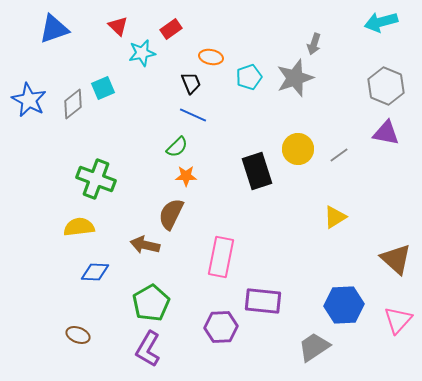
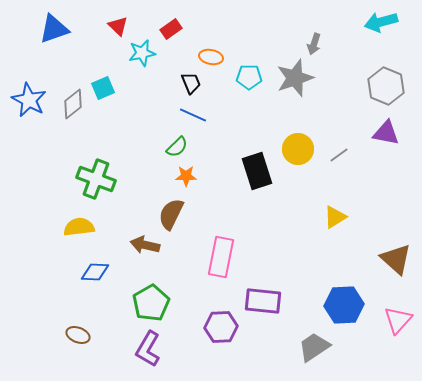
cyan pentagon: rotated 20 degrees clockwise
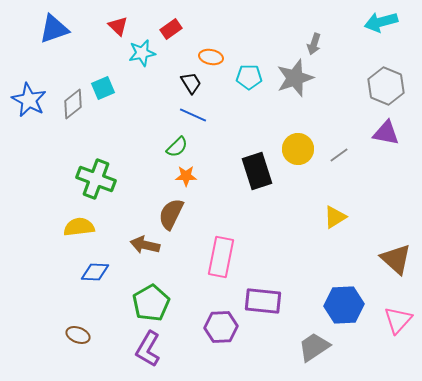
black trapezoid: rotated 10 degrees counterclockwise
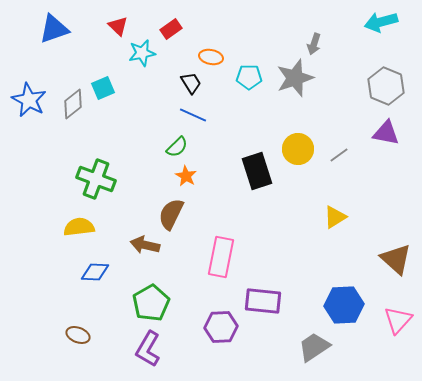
orange star: rotated 30 degrees clockwise
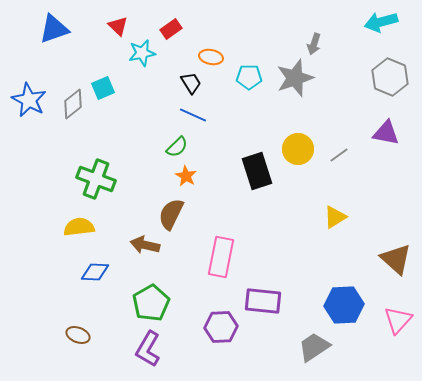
gray hexagon: moved 4 px right, 9 px up
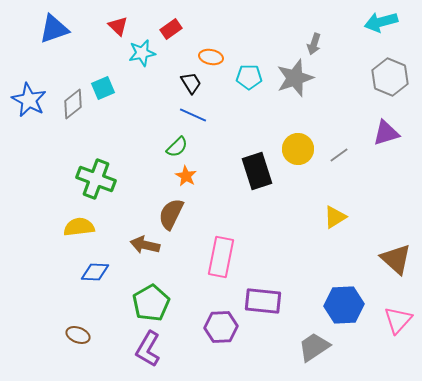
purple triangle: rotated 28 degrees counterclockwise
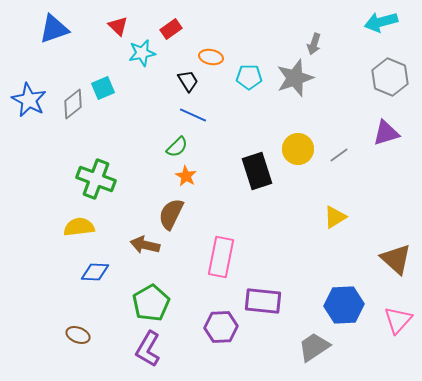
black trapezoid: moved 3 px left, 2 px up
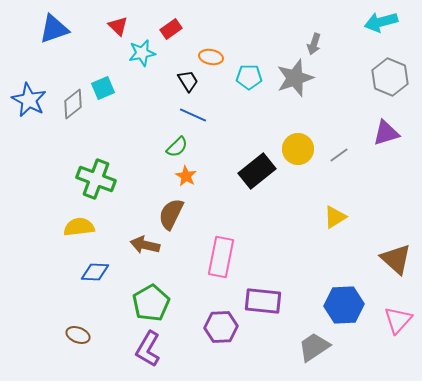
black rectangle: rotated 69 degrees clockwise
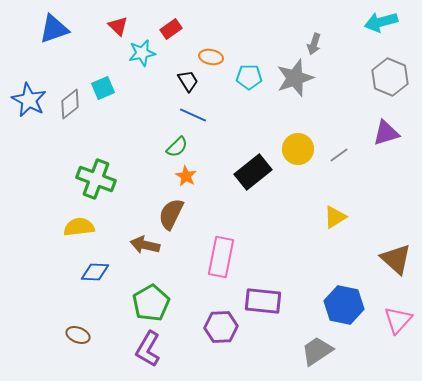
gray diamond: moved 3 px left
black rectangle: moved 4 px left, 1 px down
blue hexagon: rotated 15 degrees clockwise
gray trapezoid: moved 3 px right, 4 px down
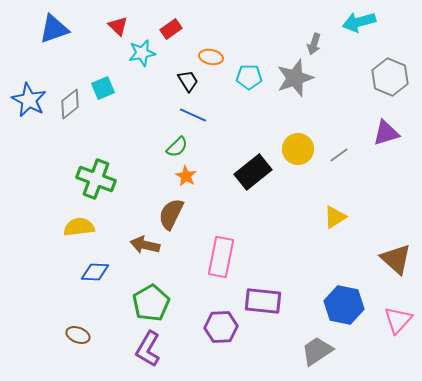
cyan arrow: moved 22 px left
